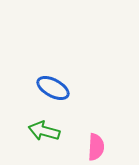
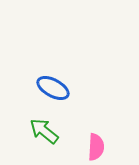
green arrow: rotated 24 degrees clockwise
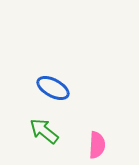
pink semicircle: moved 1 px right, 2 px up
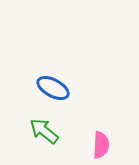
pink semicircle: moved 4 px right
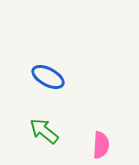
blue ellipse: moved 5 px left, 11 px up
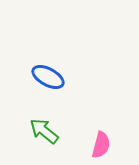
pink semicircle: rotated 12 degrees clockwise
